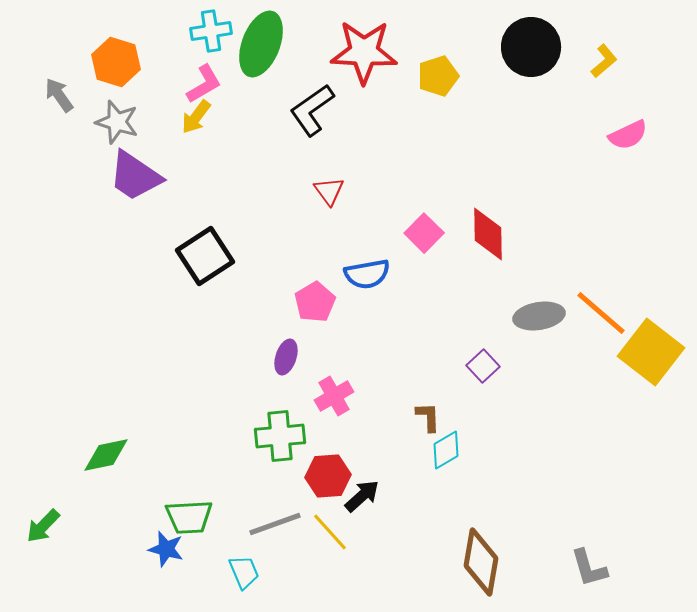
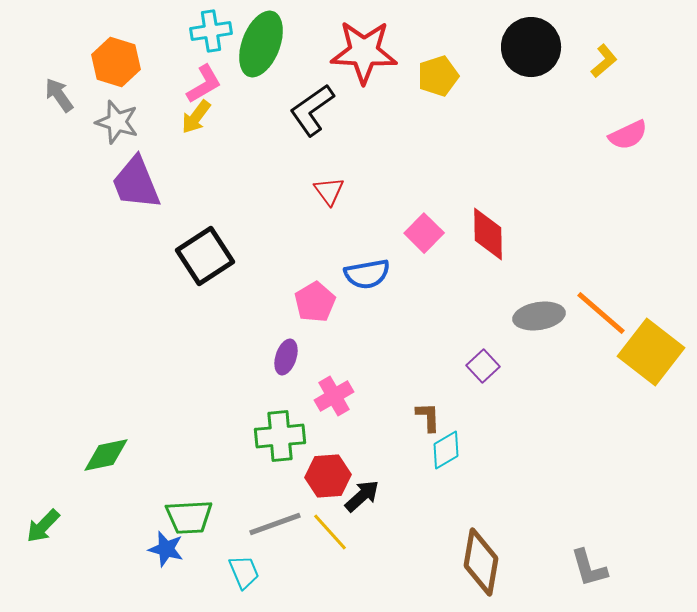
purple trapezoid: moved 1 px right, 7 px down; rotated 34 degrees clockwise
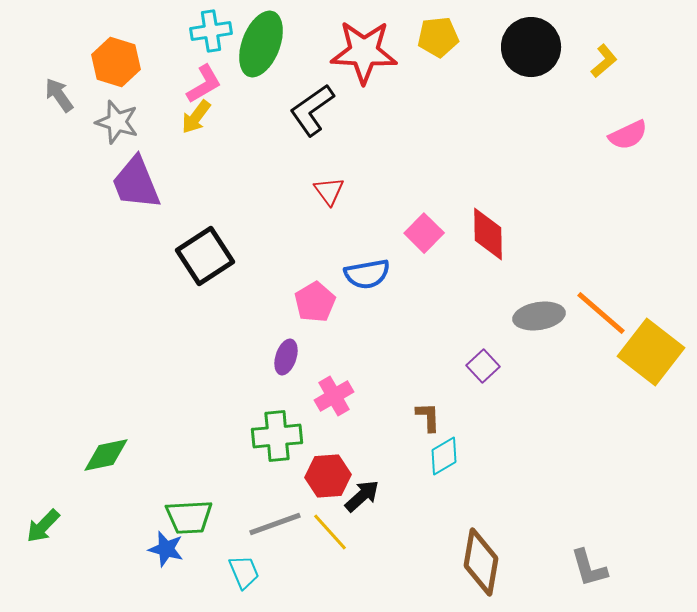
yellow pentagon: moved 39 px up; rotated 12 degrees clockwise
green cross: moved 3 px left
cyan diamond: moved 2 px left, 6 px down
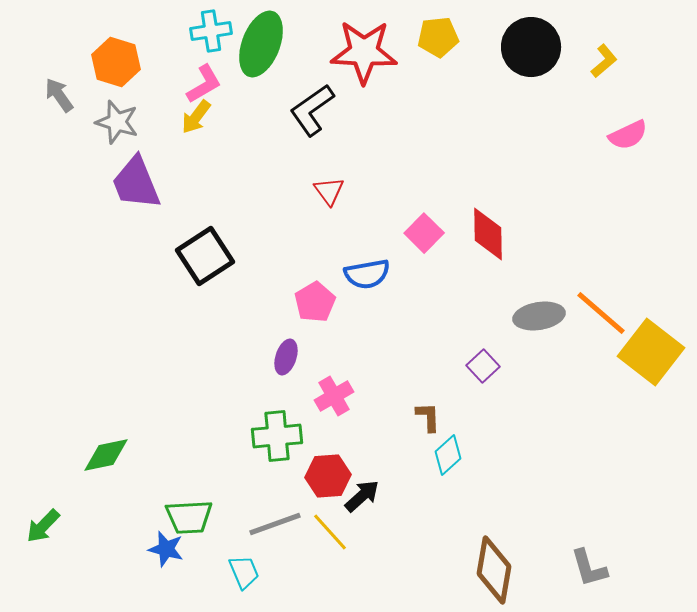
cyan diamond: moved 4 px right, 1 px up; rotated 12 degrees counterclockwise
brown diamond: moved 13 px right, 8 px down
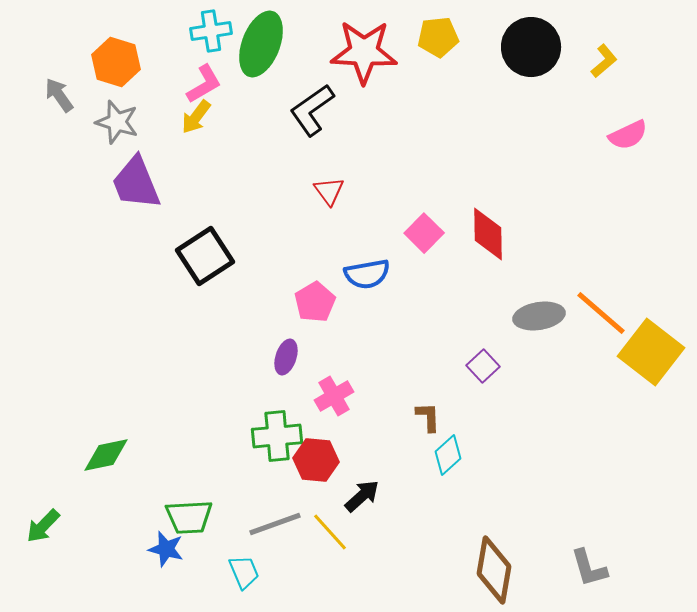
red hexagon: moved 12 px left, 16 px up; rotated 9 degrees clockwise
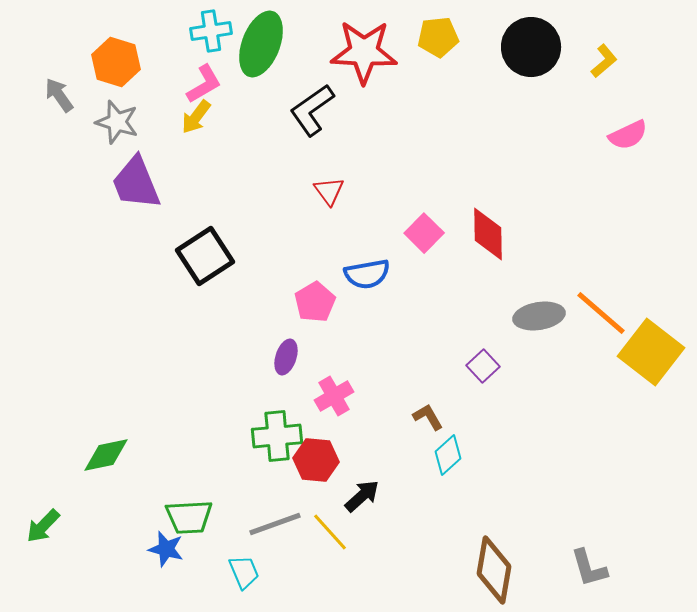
brown L-shape: rotated 28 degrees counterclockwise
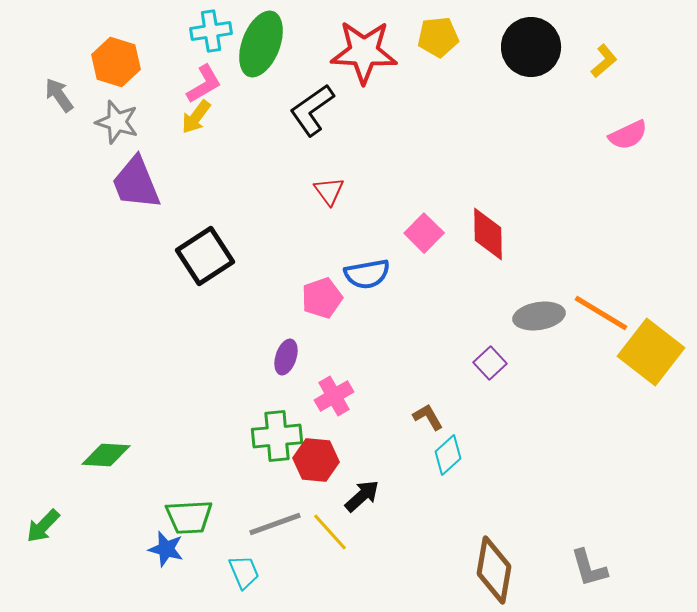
pink pentagon: moved 7 px right, 4 px up; rotated 12 degrees clockwise
orange line: rotated 10 degrees counterclockwise
purple square: moved 7 px right, 3 px up
green diamond: rotated 15 degrees clockwise
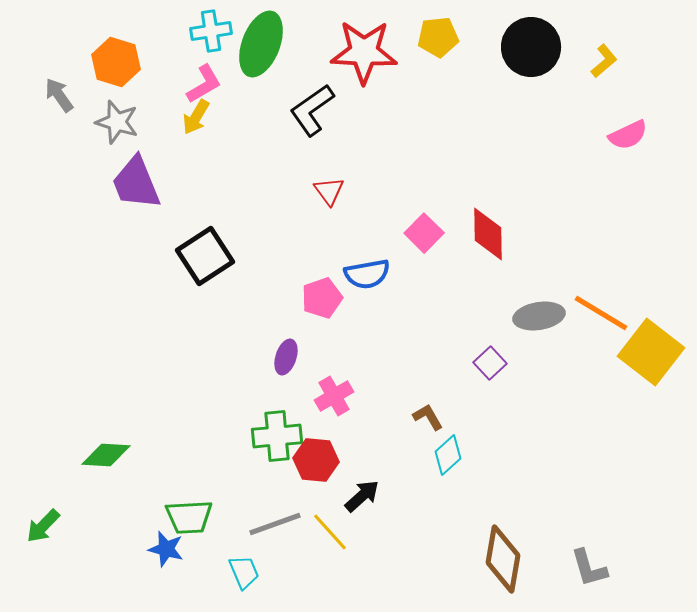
yellow arrow: rotated 6 degrees counterclockwise
brown diamond: moved 9 px right, 11 px up
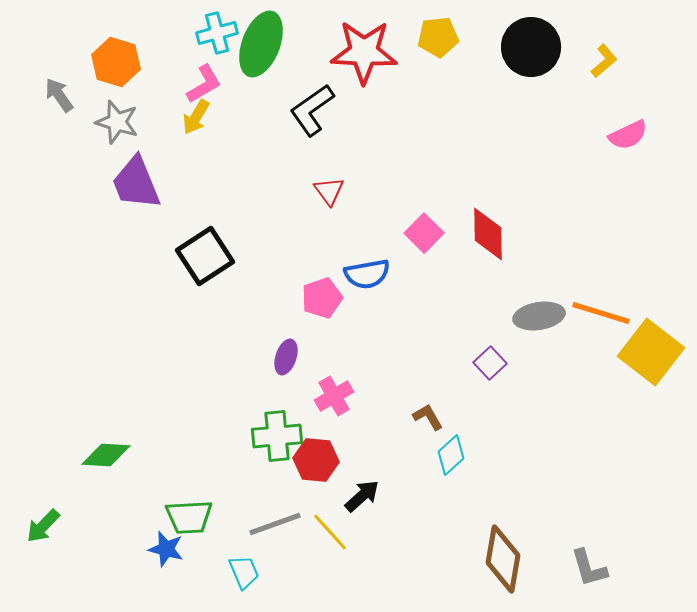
cyan cross: moved 6 px right, 2 px down; rotated 6 degrees counterclockwise
orange line: rotated 14 degrees counterclockwise
cyan diamond: moved 3 px right
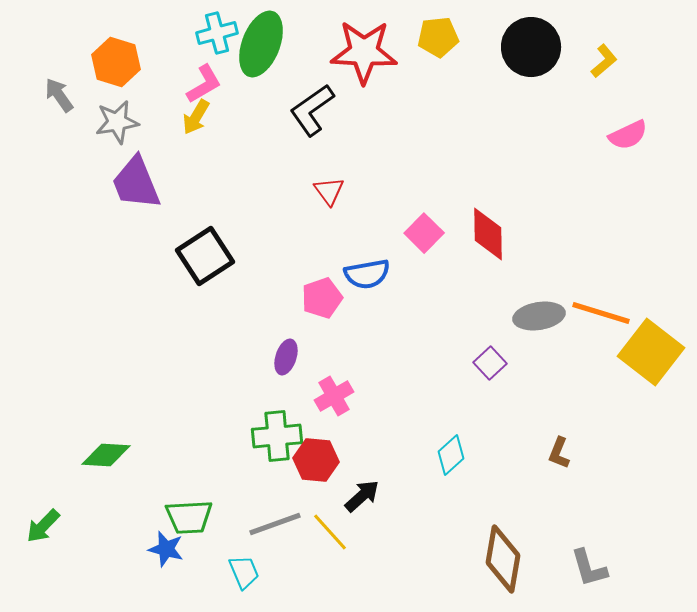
gray star: rotated 27 degrees counterclockwise
brown L-shape: moved 131 px right, 36 px down; rotated 128 degrees counterclockwise
